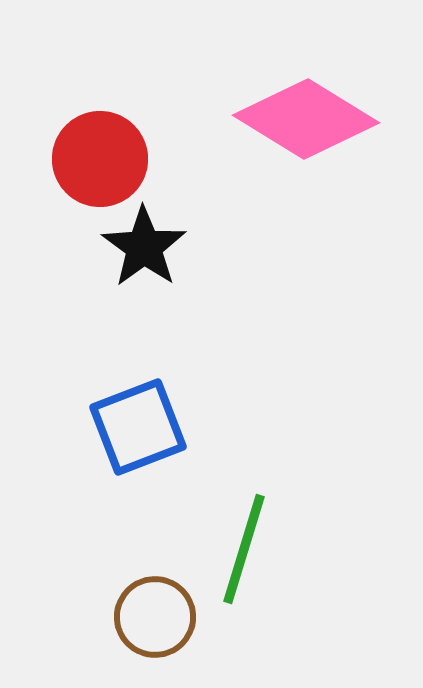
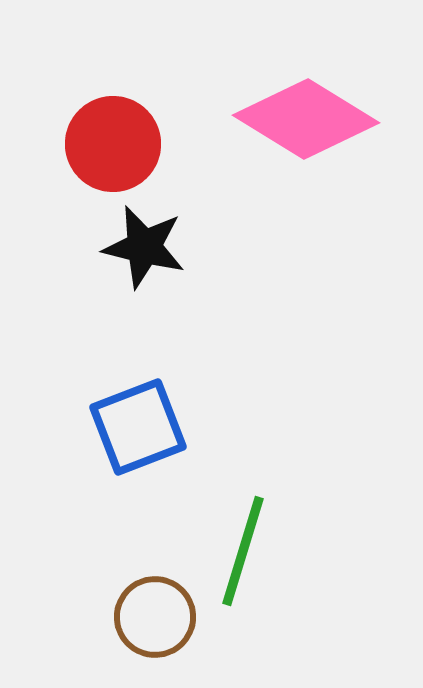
red circle: moved 13 px right, 15 px up
black star: rotated 22 degrees counterclockwise
green line: moved 1 px left, 2 px down
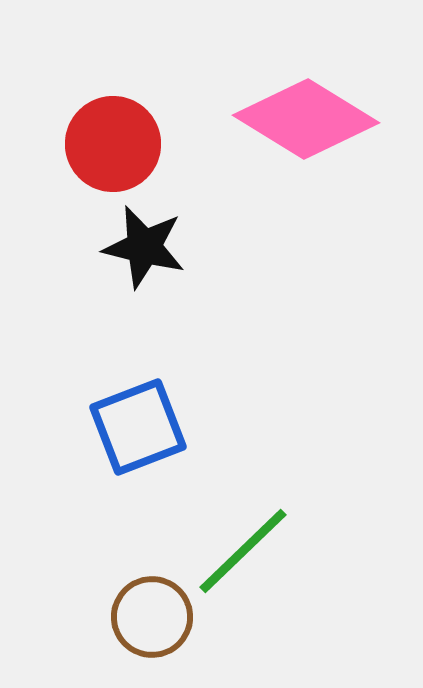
green line: rotated 29 degrees clockwise
brown circle: moved 3 px left
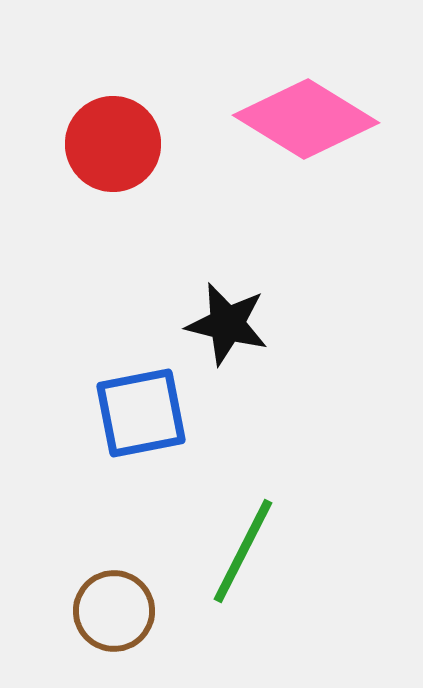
black star: moved 83 px right, 77 px down
blue square: moved 3 px right, 14 px up; rotated 10 degrees clockwise
green line: rotated 19 degrees counterclockwise
brown circle: moved 38 px left, 6 px up
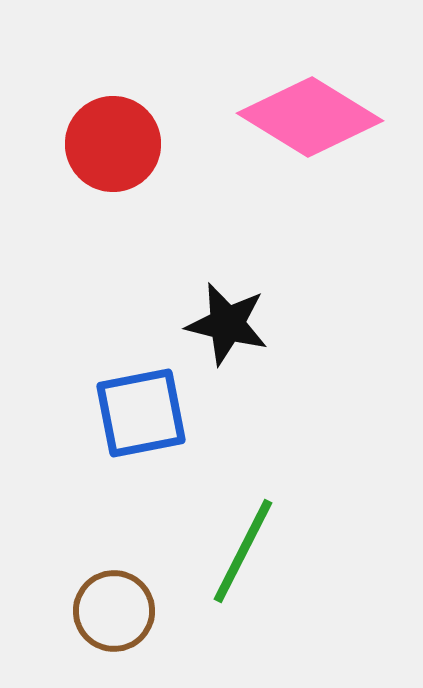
pink diamond: moved 4 px right, 2 px up
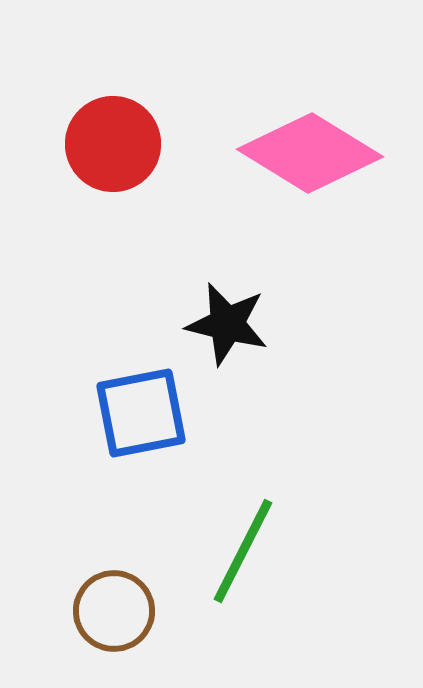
pink diamond: moved 36 px down
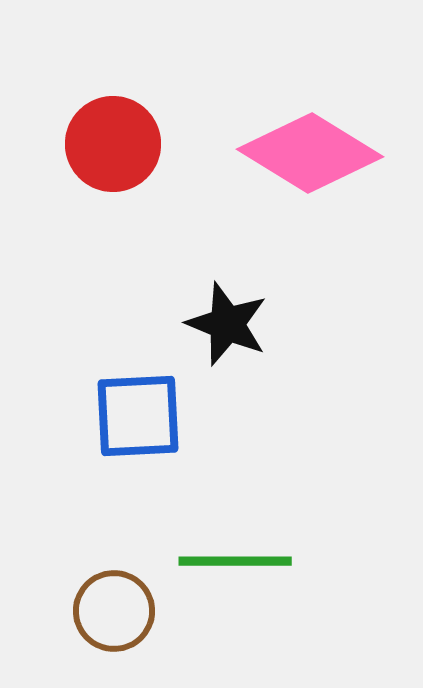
black star: rotated 8 degrees clockwise
blue square: moved 3 px left, 3 px down; rotated 8 degrees clockwise
green line: moved 8 px left, 10 px down; rotated 63 degrees clockwise
